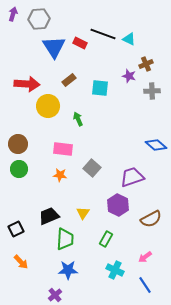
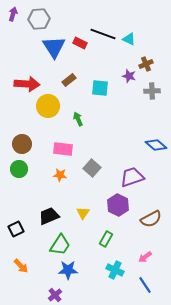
brown circle: moved 4 px right
green trapezoid: moved 5 px left, 6 px down; rotated 30 degrees clockwise
orange arrow: moved 4 px down
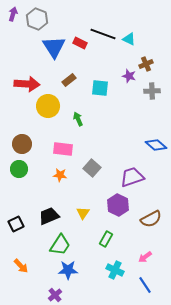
gray hexagon: moved 2 px left; rotated 25 degrees clockwise
black square: moved 5 px up
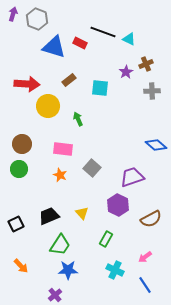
black line: moved 2 px up
blue triangle: rotated 40 degrees counterclockwise
purple star: moved 3 px left, 4 px up; rotated 24 degrees clockwise
orange star: rotated 16 degrees clockwise
yellow triangle: moved 1 px left; rotated 16 degrees counterclockwise
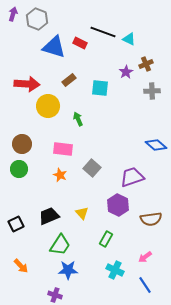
brown semicircle: rotated 20 degrees clockwise
purple cross: rotated 32 degrees counterclockwise
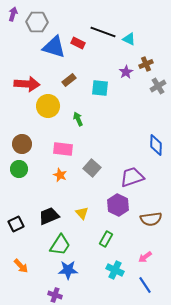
gray hexagon: moved 3 px down; rotated 20 degrees counterclockwise
red rectangle: moved 2 px left
gray cross: moved 6 px right, 5 px up; rotated 28 degrees counterclockwise
blue diamond: rotated 50 degrees clockwise
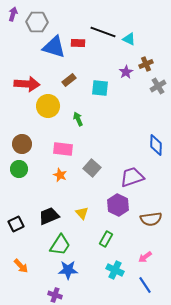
red rectangle: rotated 24 degrees counterclockwise
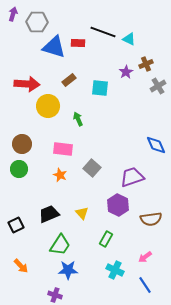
blue diamond: rotated 25 degrees counterclockwise
black trapezoid: moved 2 px up
black square: moved 1 px down
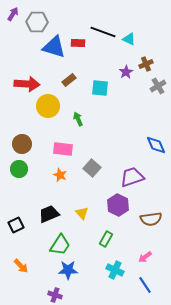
purple arrow: rotated 16 degrees clockwise
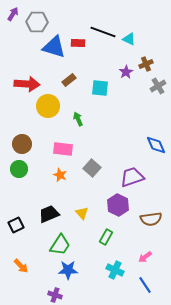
green rectangle: moved 2 px up
